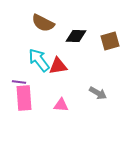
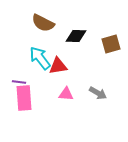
brown square: moved 1 px right, 3 px down
cyan arrow: moved 1 px right, 2 px up
pink triangle: moved 5 px right, 11 px up
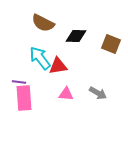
brown square: rotated 36 degrees clockwise
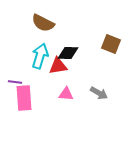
black diamond: moved 8 px left, 17 px down
cyan arrow: moved 2 px up; rotated 55 degrees clockwise
purple line: moved 4 px left
gray arrow: moved 1 px right
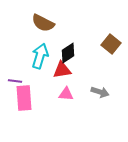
brown square: rotated 18 degrees clockwise
black diamond: rotated 35 degrees counterclockwise
red triangle: moved 4 px right, 4 px down
purple line: moved 1 px up
gray arrow: moved 1 px right, 1 px up; rotated 12 degrees counterclockwise
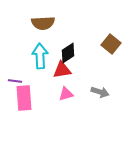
brown semicircle: rotated 30 degrees counterclockwise
cyan arrow: rotated 20 degrees counterclockwise
pink triangle: rotated 21 degrees counterclockwise
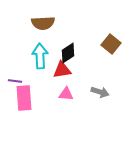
pink triangle: rotated 21 degrees clockwise
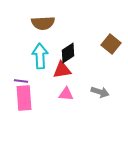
purple line: moved 6 px right
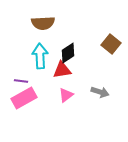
pink triangle: moved 1 px down; rotated 42 degrees counterclockwise
pink rectangle: rotated 65 degrees clockwise
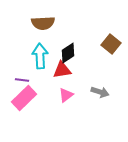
purple line: moved 1 px right, 1 px up
pink rectangle: rotated 15 degrees counterclockwise
